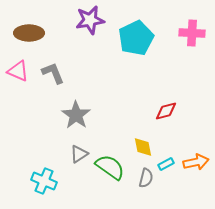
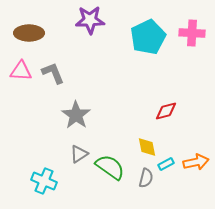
purple star: rotated 8 degrees clockwise
cyan pentagon: moved 12 px right, 1 px up
pink triangle: moved 3 px right; rotated 20 degrees counterclockwise
yellow diamond: moved 4 px right
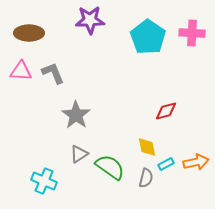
cyan pentagon: rotated 12 degrees counterclockwise
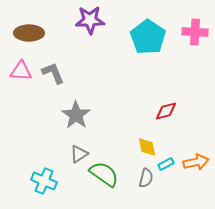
pink cross: moved 3 px right, 1 px up
green semicircle: moved 6 px left, 7 px down
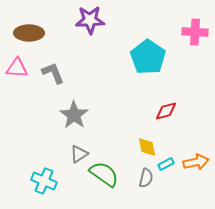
cyan pentagon: moved 20 px down
pink triangle: moved 4 px left, 3 px up
gray star: moved 2 px left
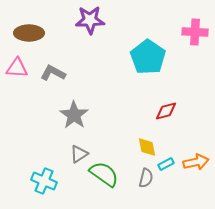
gray L-shape: rotated 40 degrees counterclockwise
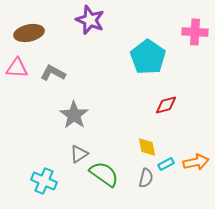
purple star: rotated 24 degrees clockwise
brown ellipse: rotated 12 degrees counterclockwise
red diamond: moved 6 px up
